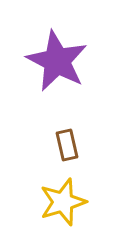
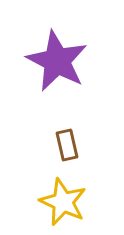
yellow star: rotated 30 degrees counterclockwise
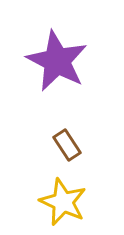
brown rectangle: rotated 20 degrees counterclockwise
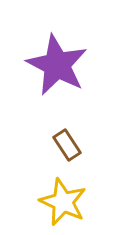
purple star: moved 4 px down
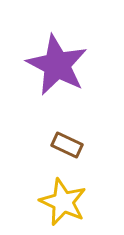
brown rectangle: rotated 32 degrees counterclockwise
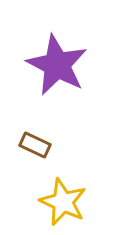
brown rectangle: moved 32 px left
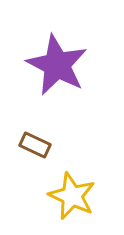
yellow star: moved 9 px right, 6 px up
